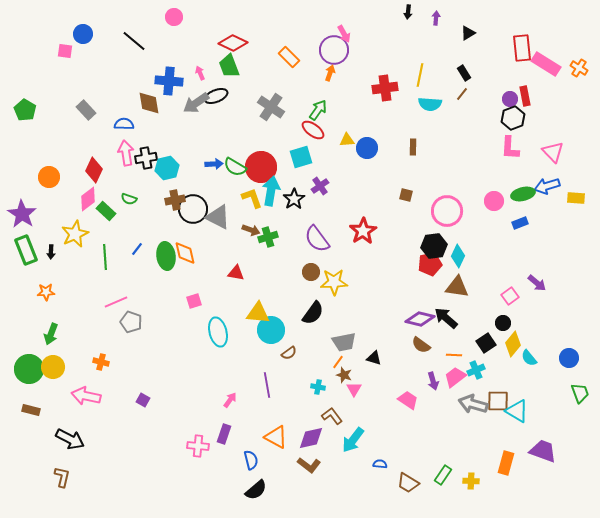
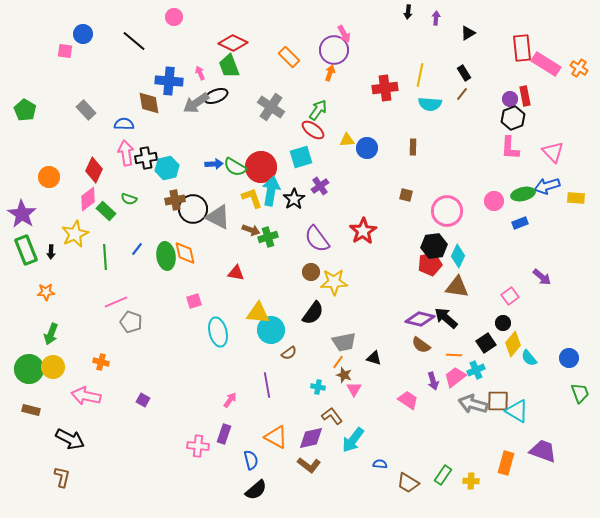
purple arrow at (537, 283): moved 5 px right, 6 px up
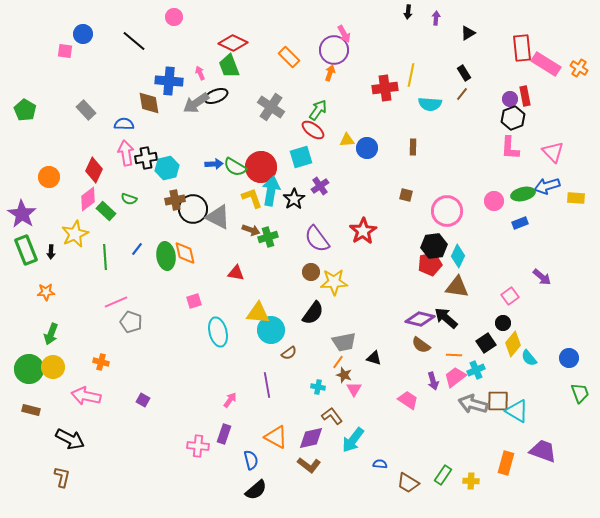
yellow line at (420, 75): moved 9 px left
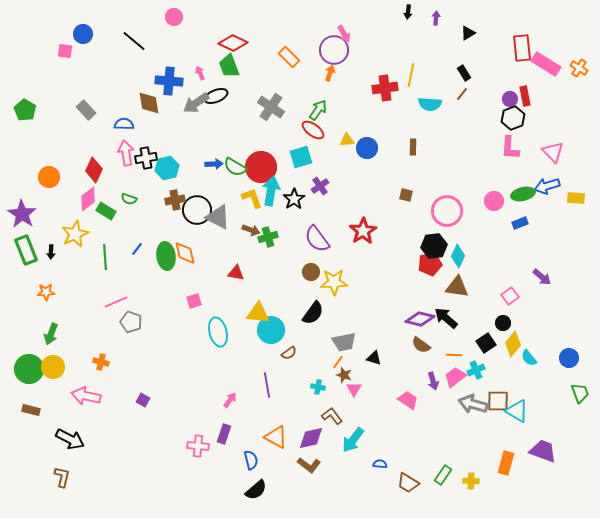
black circle at (193, 209): moved 4 px right, 1 px down
green rectangle at (106, 211): rotated 12 degrees counterclockwise
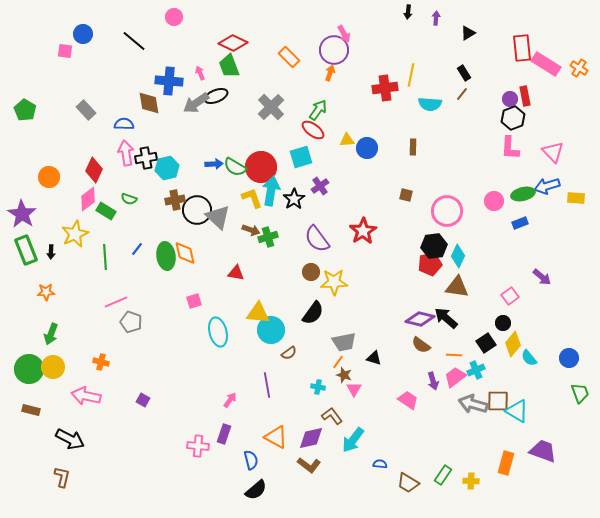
gray cross at (271, 107): rotated 12 degrees clockwise
gray triangle at (218, 217): rotated 16 degrees clockwise
